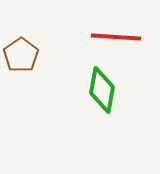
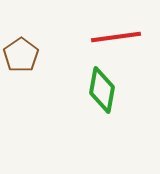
red line: rotated 12 degrees counterclockwise
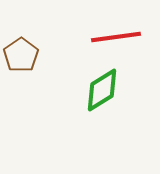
green diamond: rotated 48 degrees clockwise
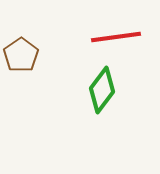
green diamond: rotated 21 degrees counterclockwise
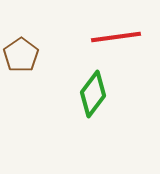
green diamond: moved 9 px left, 4 px down
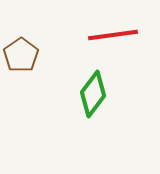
red line: moved 3 px left, 2 px up
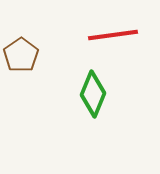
green diamond: rotated 15 degrees counterclockwise
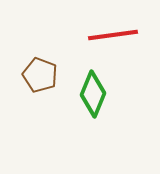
brown pentagon: moved 19 px right, 20 px down; rotated 16 degrees counterclockwise
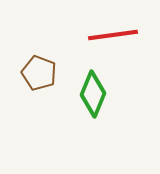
brown pentagon: moved 1 px left, 2 px up
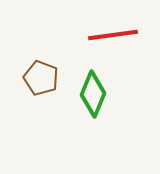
brown pentagon: moved 2 px right, 5 px down
